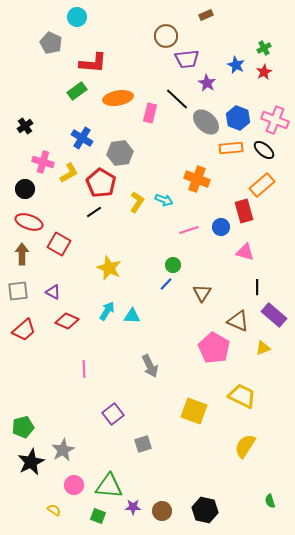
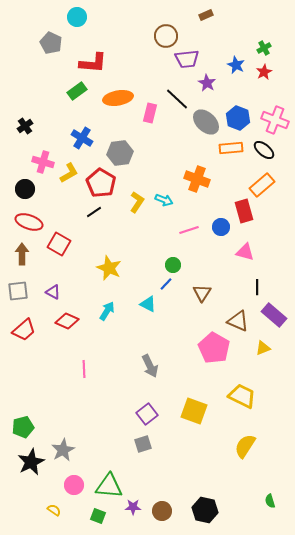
cyan triangle at (132, 316): moved 16 px right, 12 px up; rotated 24 degrees clockwise
purple square at (113, 414): moved 34 px right
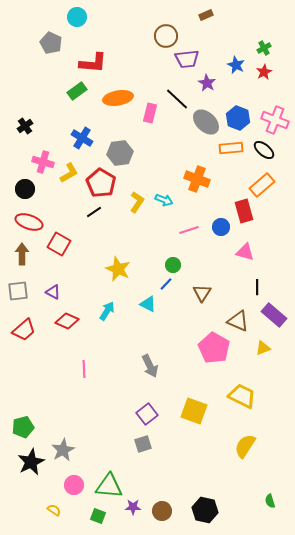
yellow star at (109, 268): moved 9 px right, 1 px down
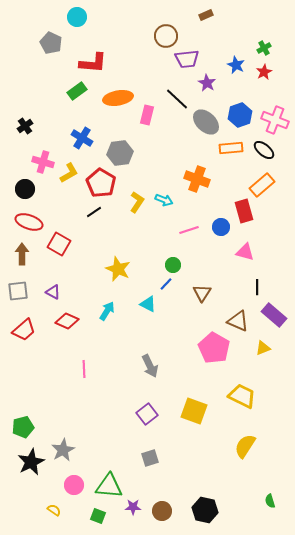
pink rectangle at (150, 113): moved 3 px left, 2 px down
blue hexagon at (238, 118): moved 2 px right, 3 px up; rotated 20 degrees clockwise
gray square at (143, 444): moved 7 px right, 14 px down
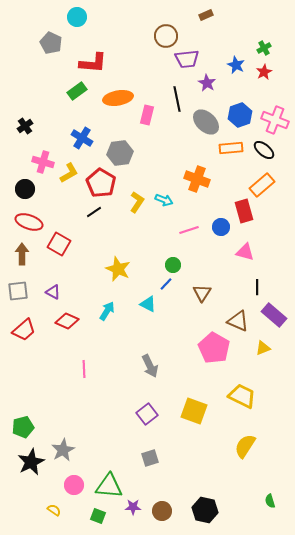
black line at (177, 99): rotated 35 degrees clockwise
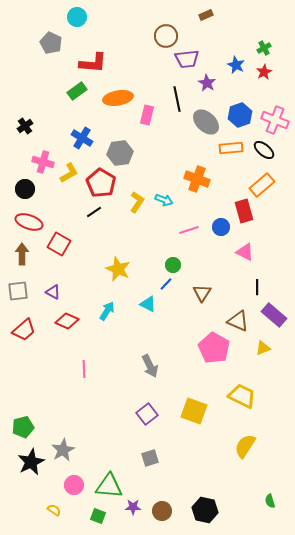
pink triangle at (245, 252): rotated 12 degrees clockwise
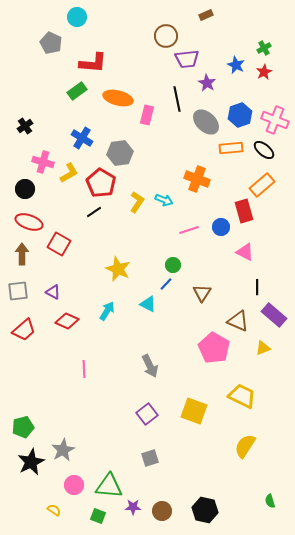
orange ellipse at (118, 98): rotated 24 degrees clockwise
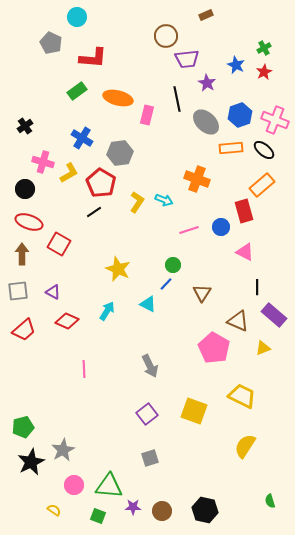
red L-shape at (93, 63): moved 5 px up
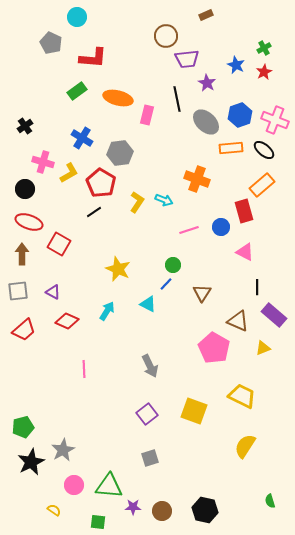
green square at (98, 516): moved 6 px down; rotated 14 degrees counterclockwise
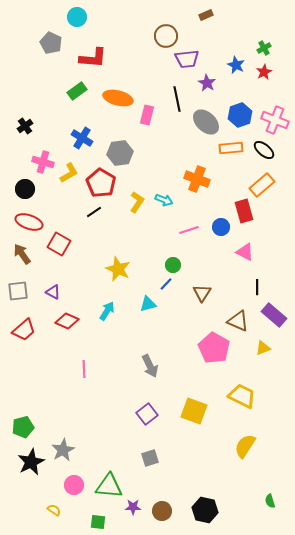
brown arrow at (22, 254): rotated 35 degrees counterclockwise
cyan triangle at (148, 304): rotated 42 degrees counterclockwise
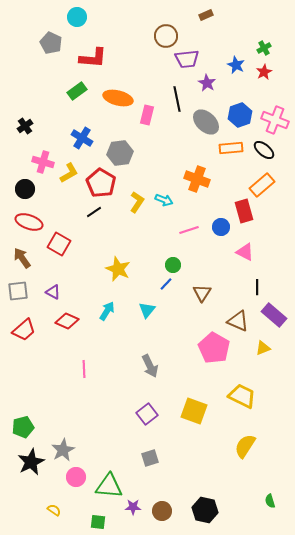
brown arrow at (22, 254): moved 4 px down
cyan triangle at (148, 304): moved 1 px left, 6 px down; rotated 36 degrees counterclockwise
pink circle at (74, 485): moved 2 px right, 8 px up
